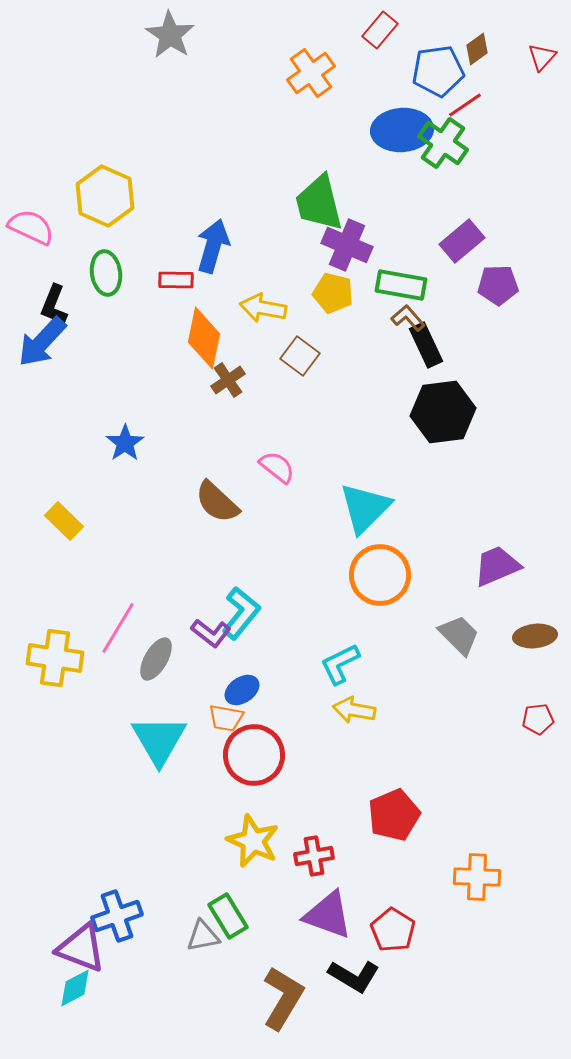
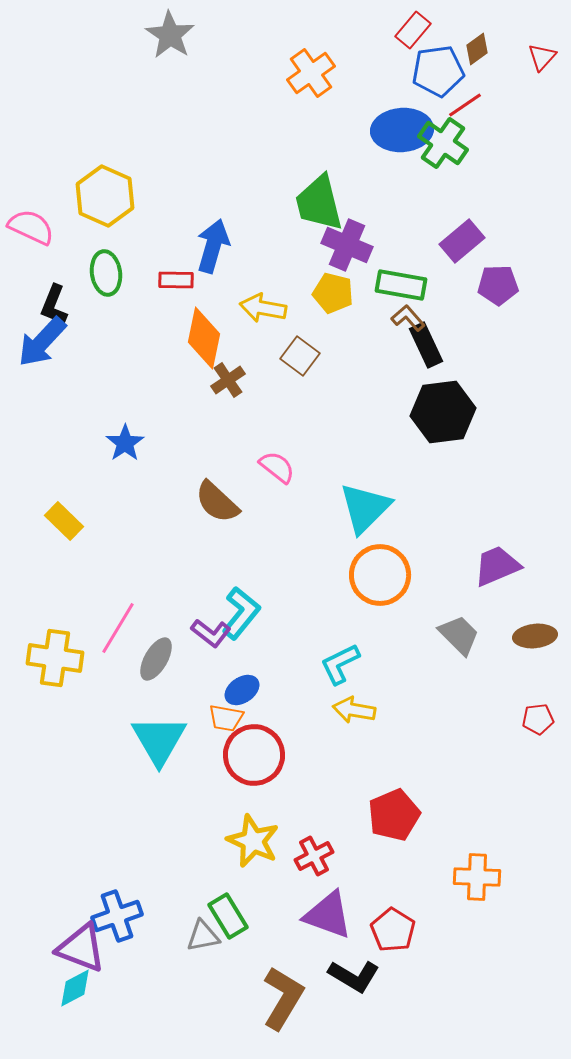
red rectangle at (380, 30): moved 33 px right
red cross at (314, 856): rotated 18 degrees counterclockwise
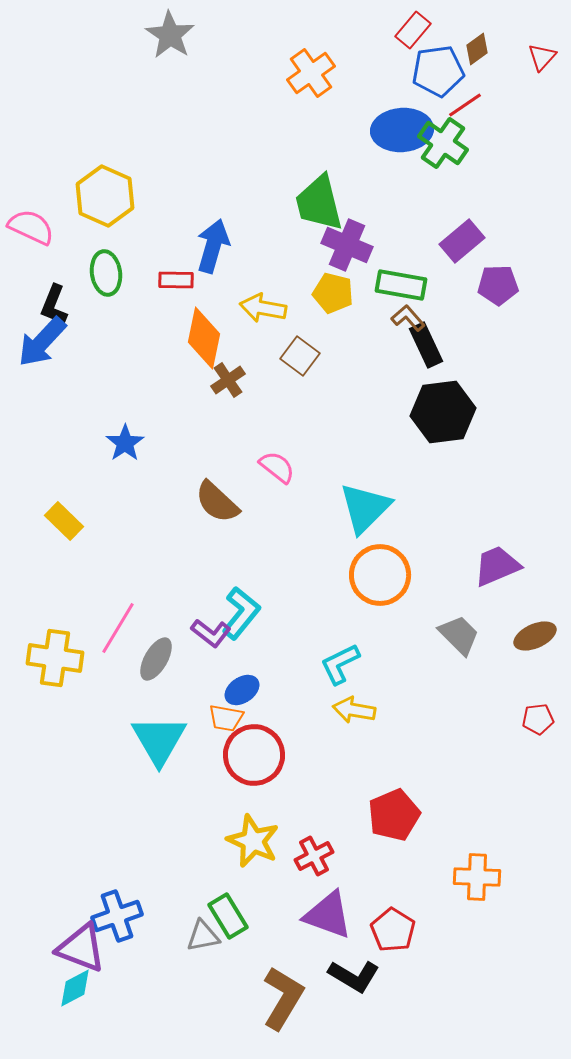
brown ellipse at (535, 636): rotated 18 degrees counterclockwise
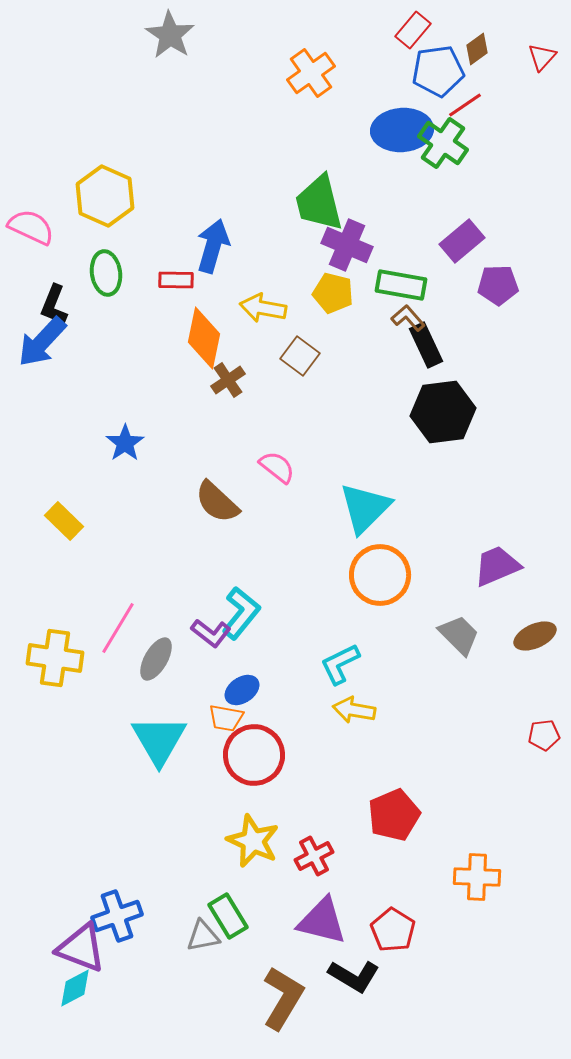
red pentagon at (538, 719): moved 6 px right, 16 px down
purple triangle at (328, 915): moved 6 px left, 6 px down; rotated 6 degrees counterclockwise
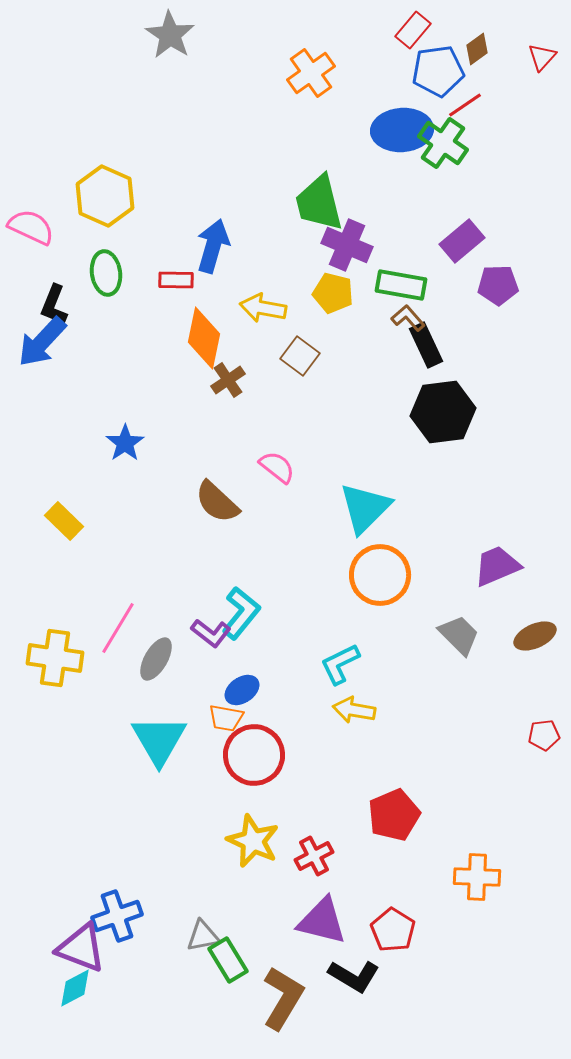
green rectangle at (228, 916): moved 44 px down
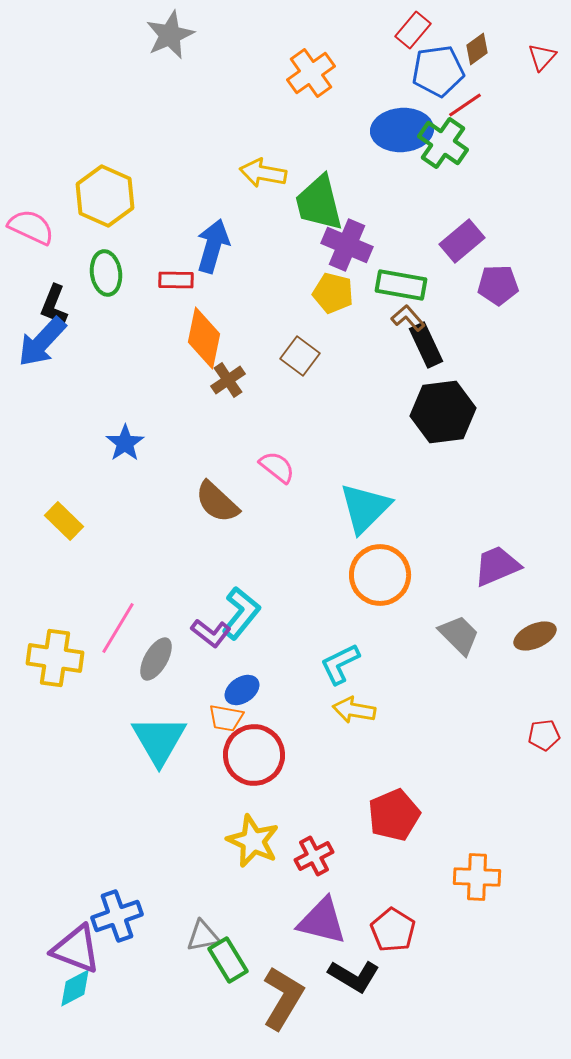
gray star at (170, 35): rotated 15 degrees clockwise
yellow arrow at (263, 308): moved 135 px up
purple triangle at (81, 948): moved 5 px left, 1 px down
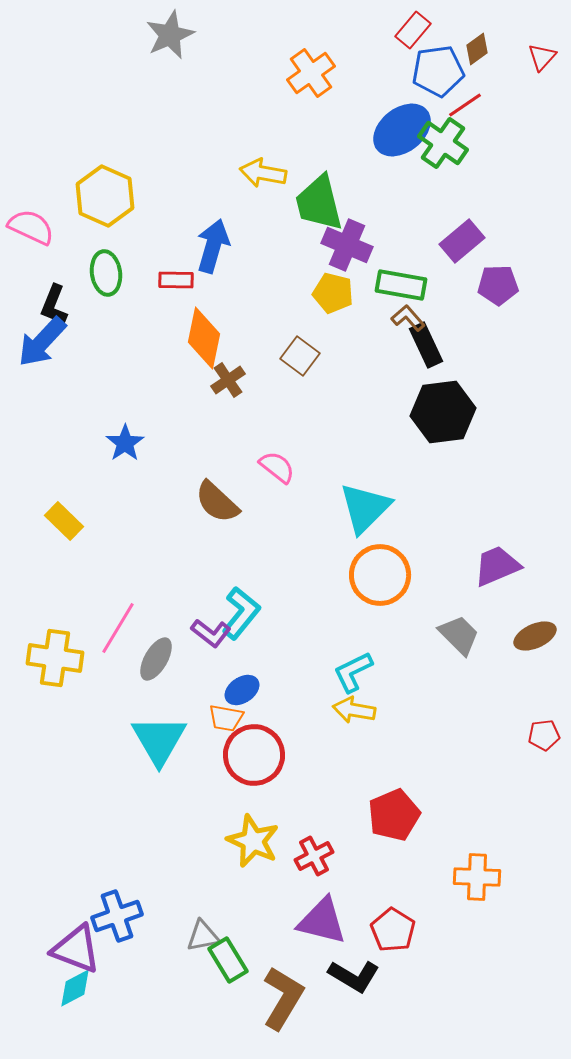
blue ellipse at (402, 130): rotated 34 degrees counterclockwise
cyan L-shape at (340, 664): moved 13 px right, 8 px down
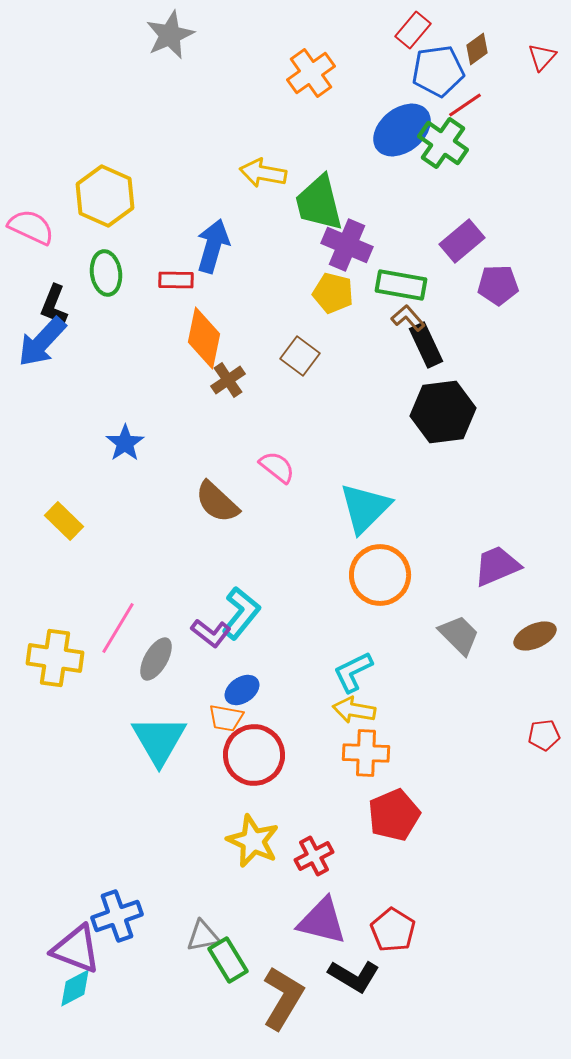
orange cross at (477, 877): moved 111 px left, 124 px up
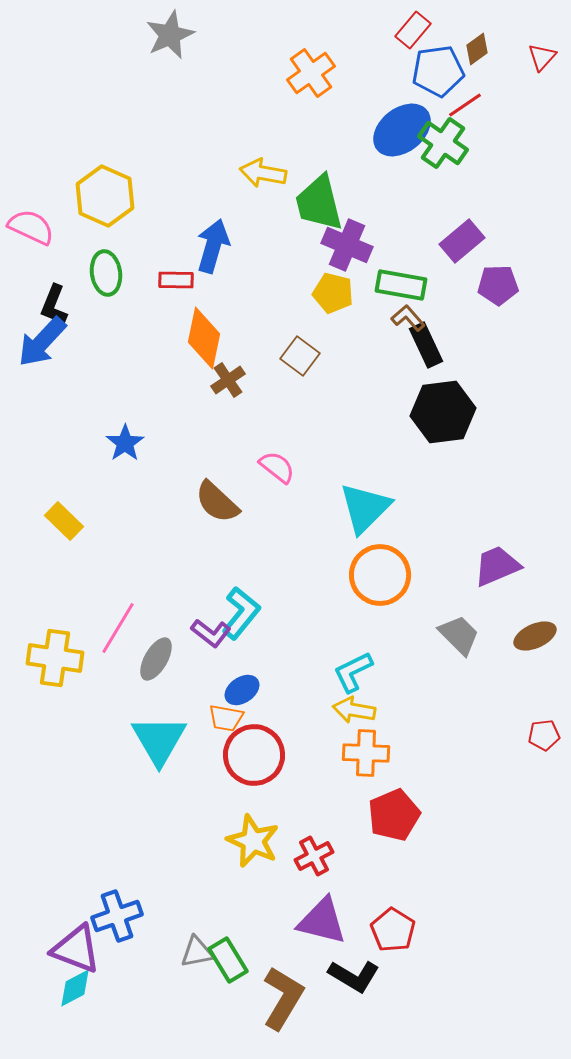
gray triangle at (203, 936): moved 6 px left, 16 px down
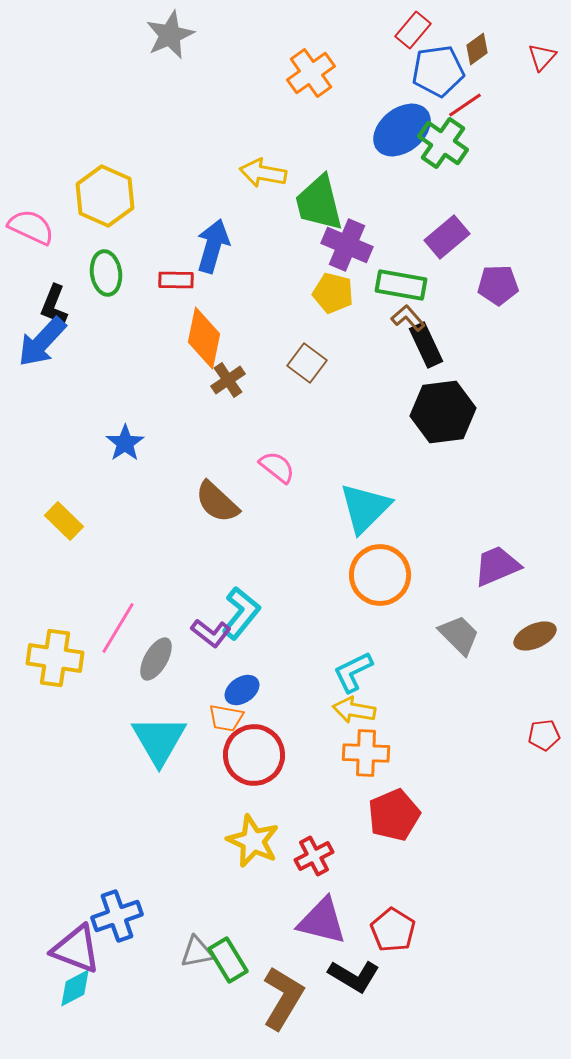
purple rectangle at (462, 241): moved 15 px left, 4 px up
brown square at (300, 356): moved 7 px right, 7 px down
